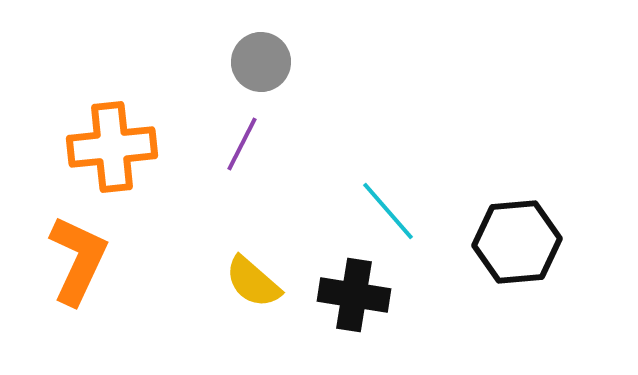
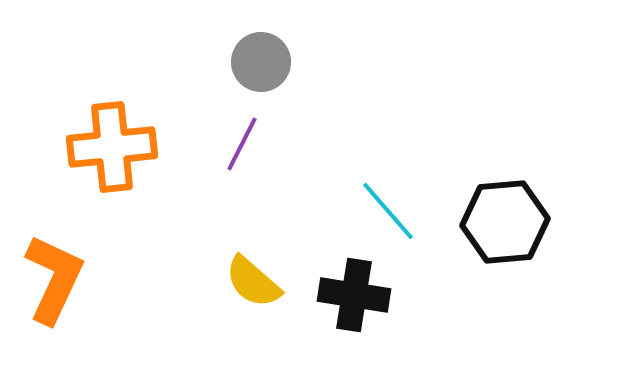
black hexagon: moved 12 px left, 20 px up
orange L-shape: moved 24 px left, 19 px down
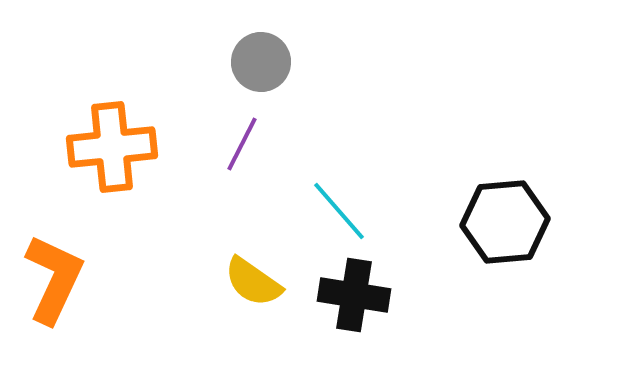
cyan line: moved 49 px left
yellow semicircle: rotated 6 degrees counterclockwise
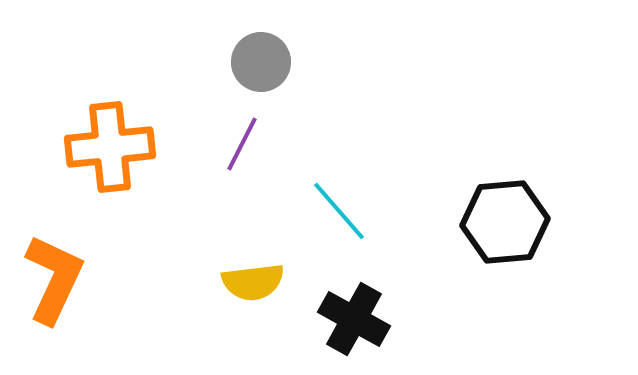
orange cross: moved 2 px left
yellow semicircle: rotated 42 degrees counterclockwise
black cross: moved 24 px down; rotated 20 degrees clockwise
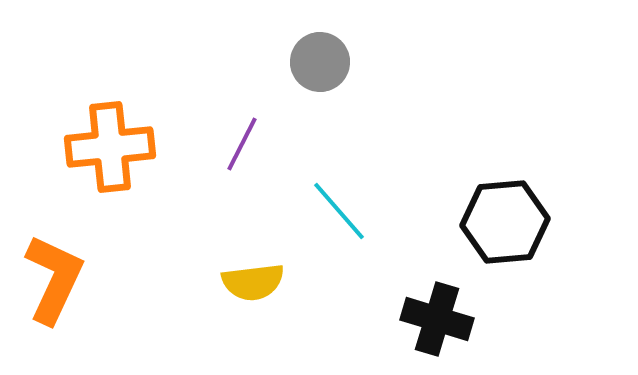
gray circle: moved 59 px right
black cross: moved 83 px right; rotated 12 degrees counterclockwise
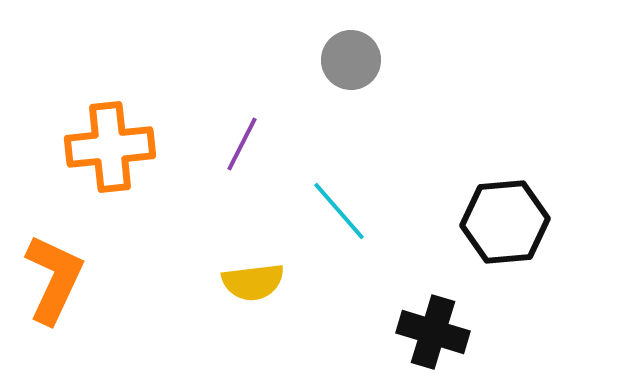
gray circle: moved 31 px right, 2 px up
black cross: moved 4 px left, 13 px down
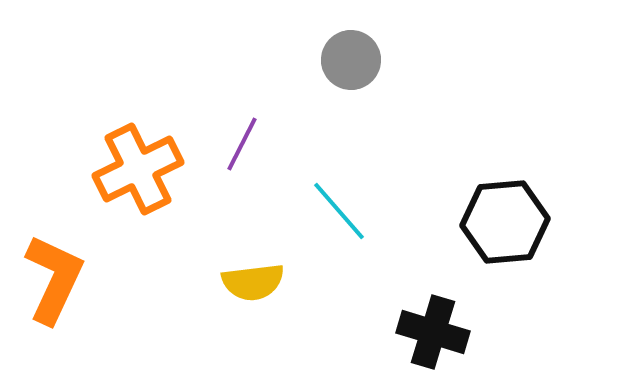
orange cross: moved 28 px right, 22 px down; rotated 20 degrees counterclockwise
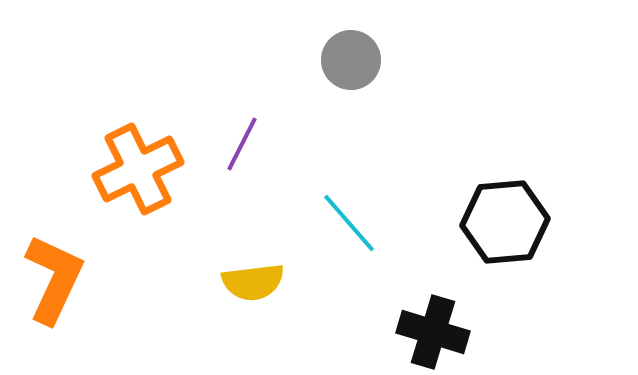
cyan line: moved 10 px right, 12 px down
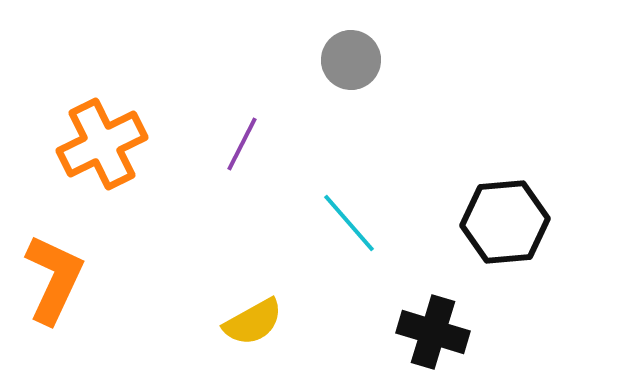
orange cross: moved 36 px left, 25 px up
yellow semicircle: moved 40 px down; rotated 22 degrees counterclockwise
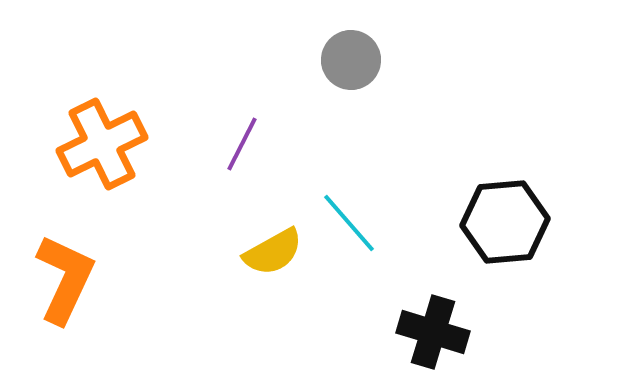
orange L-shape: moved 11 px right
yellow semicircle: moved 20 px right, 70 px up
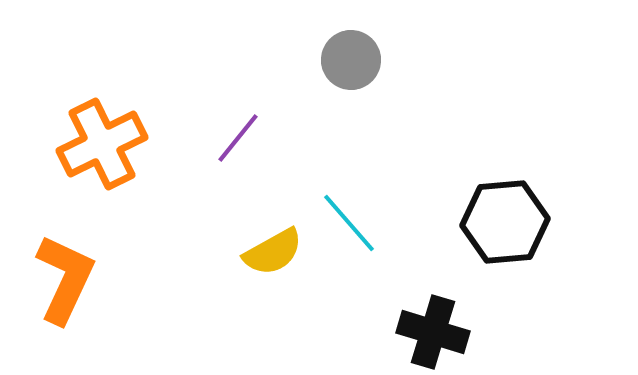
purple line: moved 4 px left, 6 px up; rotated 12 degrees clockwise
